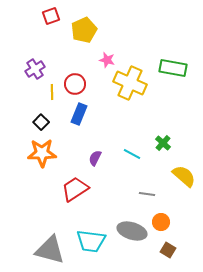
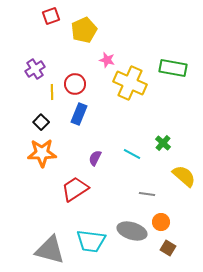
brown square: moved 2 px up
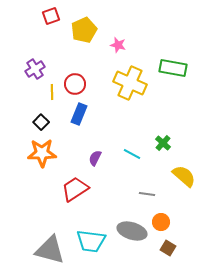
pink star: moved 11 px right, 15 px up
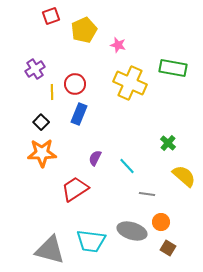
green cross: moved 5 px right
cyan line: moved 5 px left, 12 px down; rotated 18 degrees clockwise
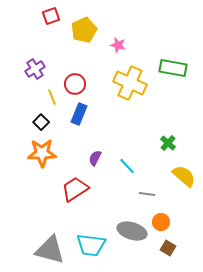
yellow line: moved 5 px down; rotated 21 degrees counterclockwise
cyan trapezoid: moved 4 px down
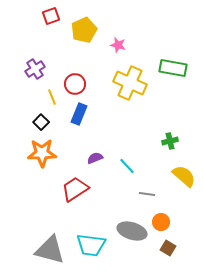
green cross: moved 2 px right, 2 px up; rotated 35 degrees clockwise
purple semicircle: rotated 42 degrees clockwise
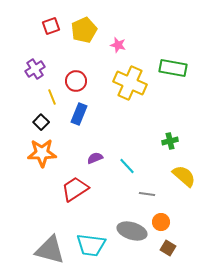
red square: moved 10 px down
red circle: moved 1 px right, 3 px up
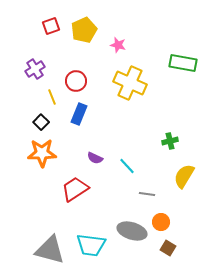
green rectangle: moved 10 px right, 5 px up
purple semicircle: rotated 133 degrees counterclockwise
yellow semicircle: rotated 100 degrees counterclockwise
